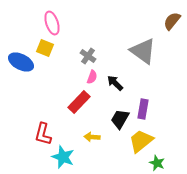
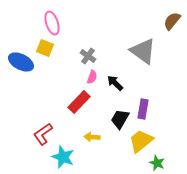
red L-shape: rotated 40 degrees clockwise
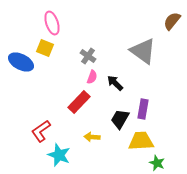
red L-shape: moved 2 px left, 3 px up
yellow trapezoid: rotated 36 degrees clockwise
cyan star: moved 4 px left, 2 px up
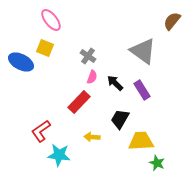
pink ellipse: moved 1 px left, 3 px up; rotated 20 degrees counterclockwise
purple rectangle: moved 1 px left, 19 px up; rotated 42 degrees counterclockwise
cyan star: rotated 15 degrees counterclockwise
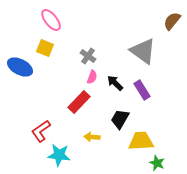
blue ellipse: moved 1 px left, 5 px down
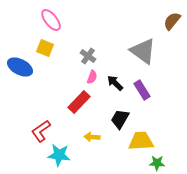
green star: rotated 21 degrees counterclockwise
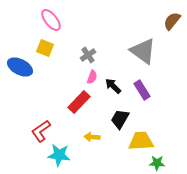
gray cross: moved 1 px up; rotated 21 degrees clockwise
black arrow: moved 2 px left, 3 px down
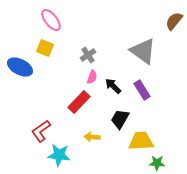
brown semicircle: moved 2 px right
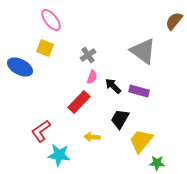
purple rectangle: moved 3 px left, 1 px down; rotated 42 degrees counterclockwise
yellow trapezoid: rotated 48 degrees counterclockwise
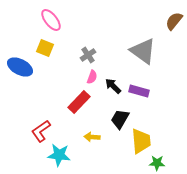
yellow trapezoid: rotated 136 degrees clockwise
